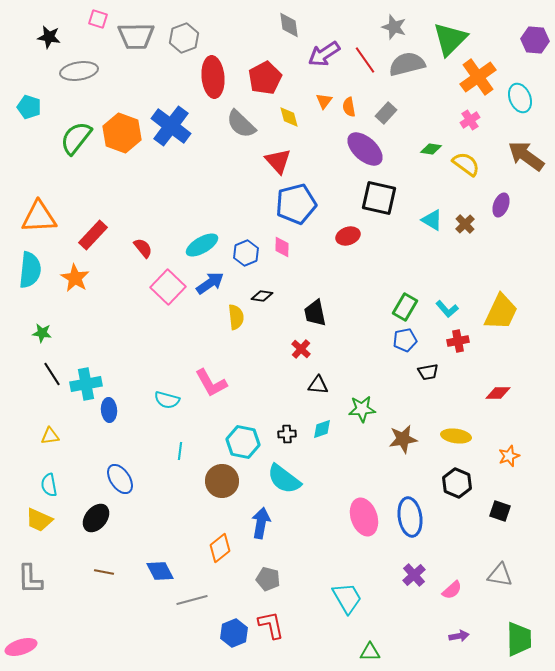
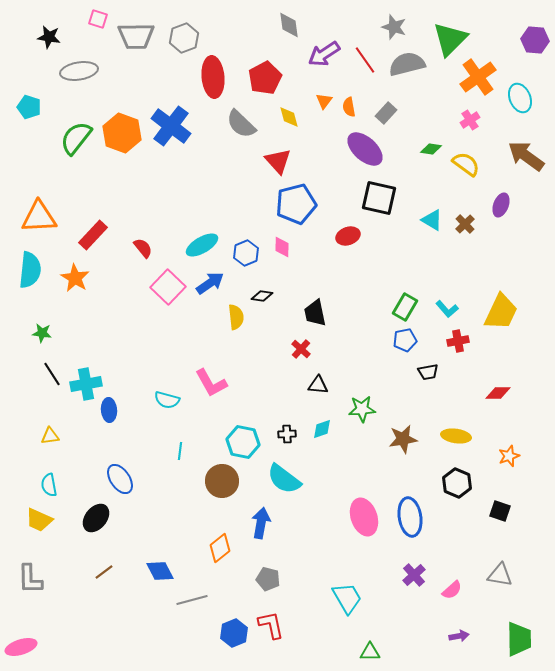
brown line at (104, 572): rotated 48 degrees counterclockwise
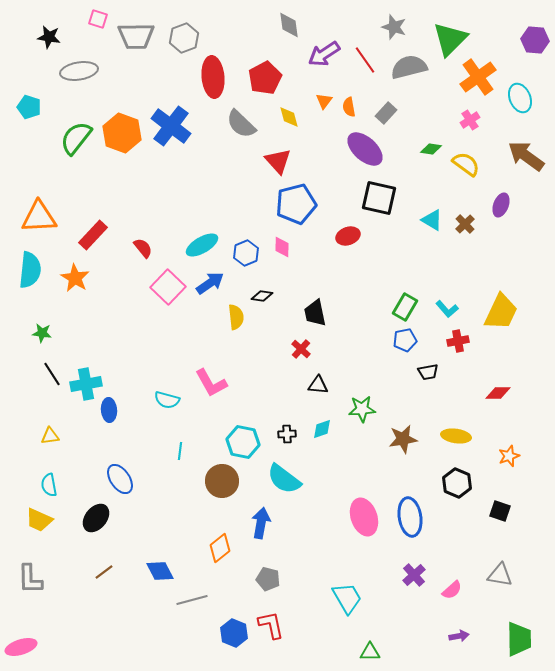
gray semicircle at (407, 64): moved 2 px right, 3 px down
blue hexagon at (234, 633): rotated 16 degrees counterclockwise
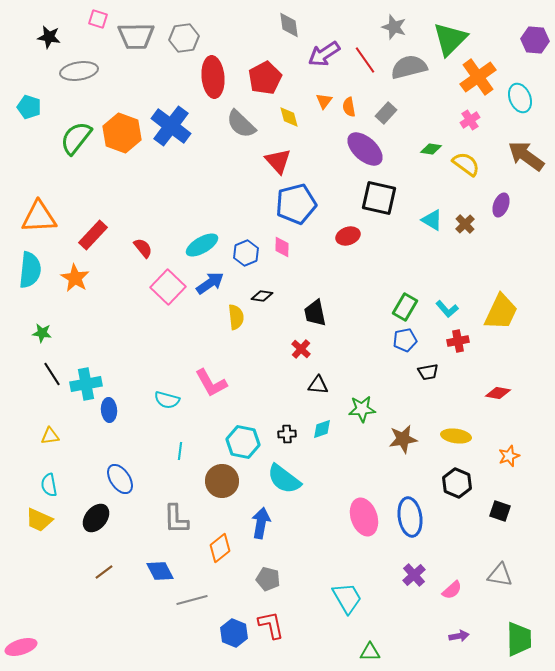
gray hexagon at (184, 38): rotated 12 degrees clockwise
red diamond at (498, 393): rotated 10 degrees clockwise
gray L-shape at (30, 579): moved 146 px right, 60 px up
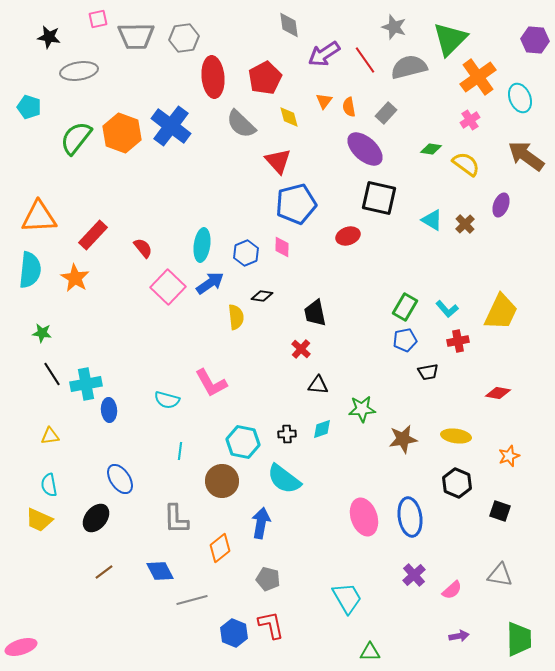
pink square at (98, 19): rotated 30 degrees counterclockwise
cyan ellipse at (202, 245): rotated 52 degrees counterclockwise
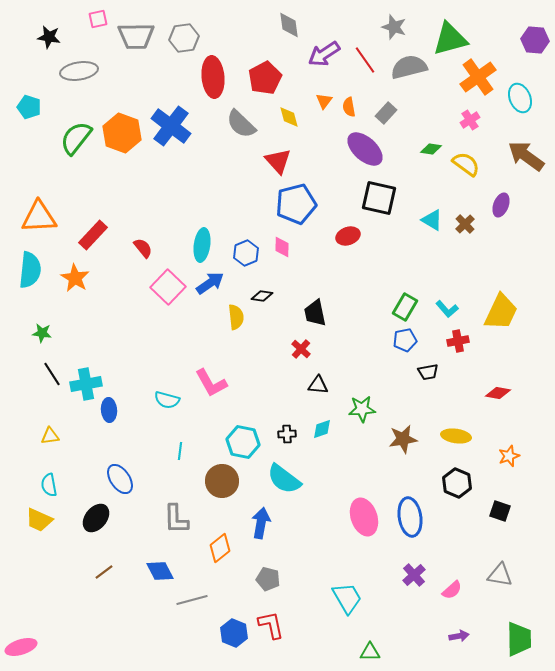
green triangle at (450, 39): rotated 30 degrees clockwise
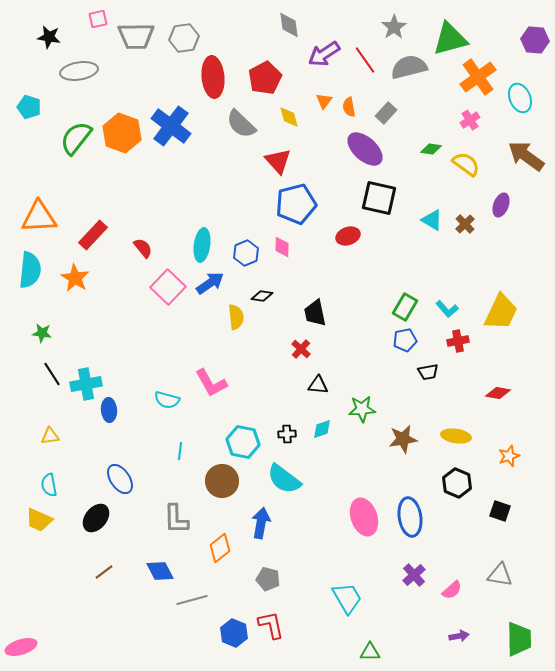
gray star at (394, 27): rotated 20 degrees clockwise
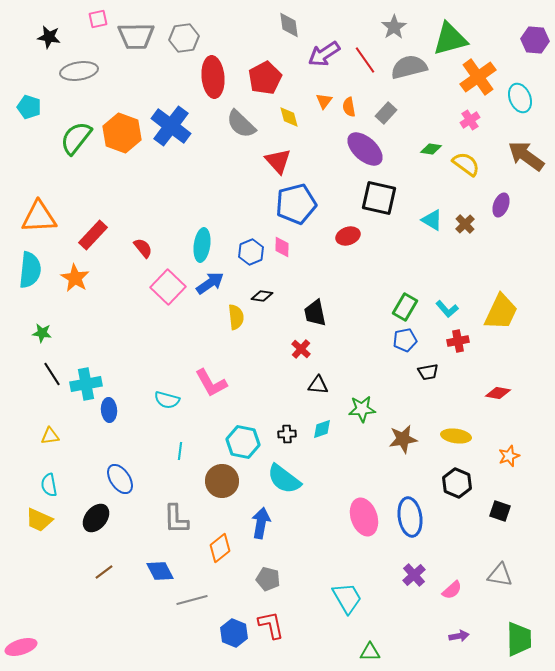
blue hexagon at (246, 253): moved 5 px right, 1 px up
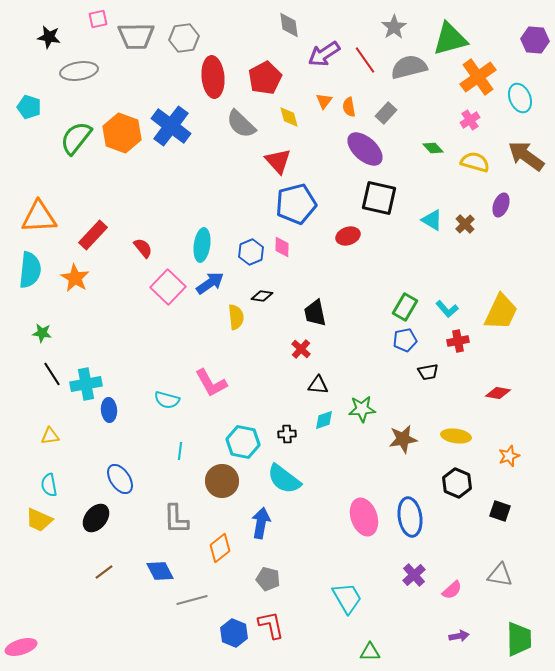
green diamond at (431, 149): moved 2 px right, 1 px up; rotated 40 degrees clockwise
yellow semicircle at (466, 164): moved 9 px right, 2 px up; rotated 20 degrees counterclockwise
cyan diamond at (322, 429): moved 2 px right, 9 px up
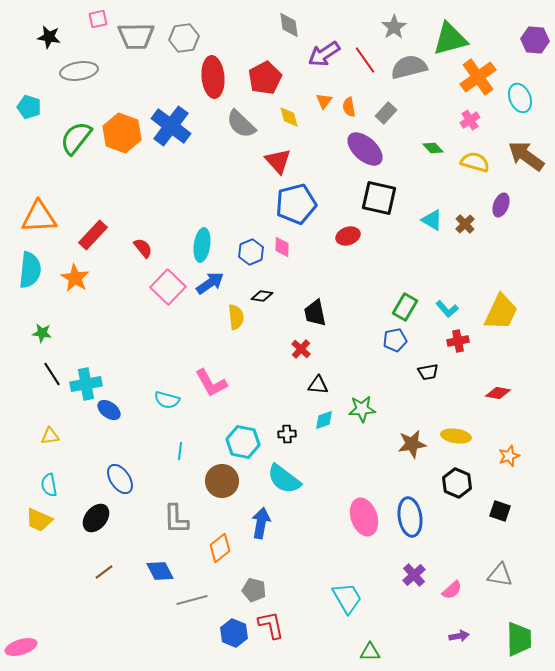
blue pentagon at (405, 340): moved 10 px left
blue ellipse at (109, 410): rotated 50 degrees counterclockwise
brown star at (403, 439): moved 9 px right, 5 px down
gray pentagon at (268, 579): moved 14 px left, 11 px down
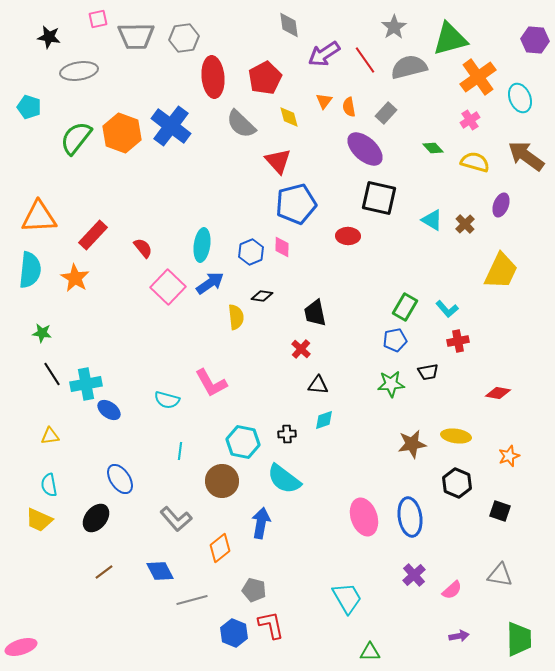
red ellipse at (348, 236): rotated 20 degrees clockwise
yellow trapezoid at (501, 312): moved 41 px up
green star at (362, 409): moved 29 px right, 25 px up
gray L-shape at (176, 519): rotated 40 degrees counterclockwise
